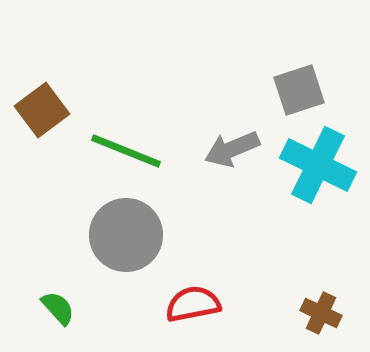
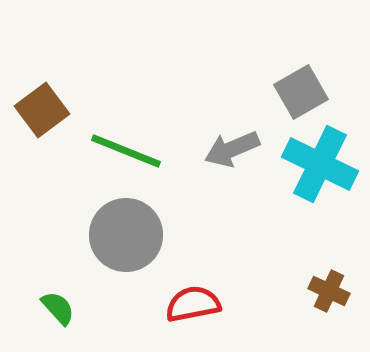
gray square: moved 2 px right, 2 px down; rotated 12 degrees counterclockwise
cyan cross: moved 2 px right, 1 px up
brown cross: moved 8 px right, 22 px up
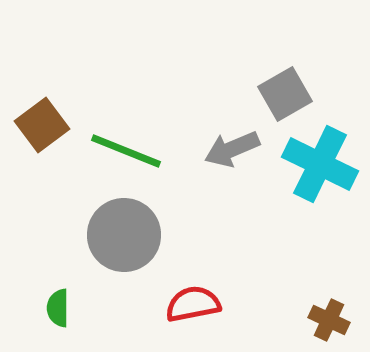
gray square: moved 16 px left, 2 px down
brown square: moved 15 px down
gray circle: moved 2 px left
brown cross: moved 29 px down
green semicircle: rotated 138 degrees counterclockwise
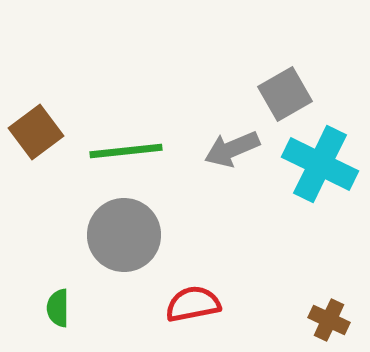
brown square: moved 6 px left, 7 px down
green line: rotated 28 degrees counterclockwise
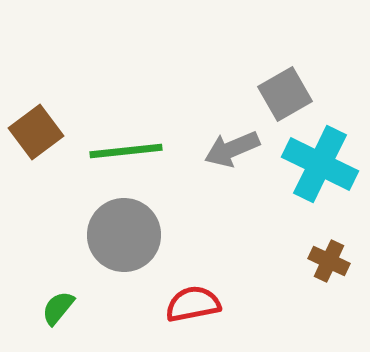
green semicircle: rotated 39 degrees clockwise
brown cross: moved 59 px up
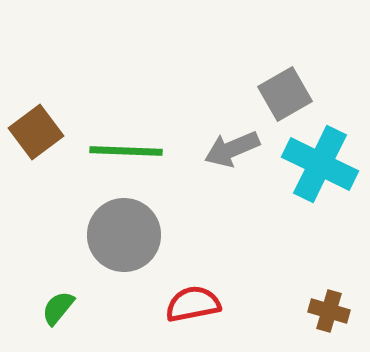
green line: rotated 8 degrees clockwise
brown cross: moved 50 px down; rotated 9 degrees counterclockwise
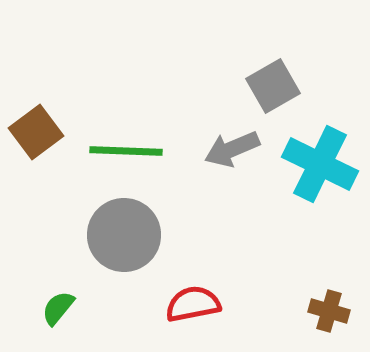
gray square: moved 12 px left, 8 px up
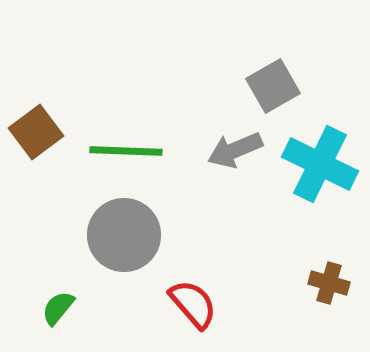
gray arrow: moved 3 px right, 1 px down
red semicircle: rotated 60 degrees clockwise
brown cross: moved 28 px up
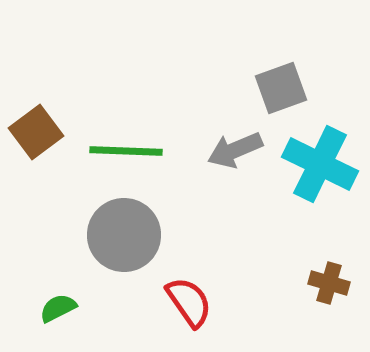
gray square: moved 8 px right, 2 px down; rotated 10 degrees clockwise
red semicircle: moved 4 px left, 2 px up; rotated 6 degrees clockwise
green semicircle: rotated 24 degrees clockwise
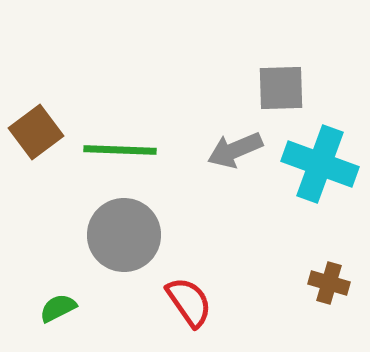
gray square: rotated 18 degrees clockwise
green line: moved 6 px left, 1 px up
cyan cross: rotated 6 degrees counterclockwise
